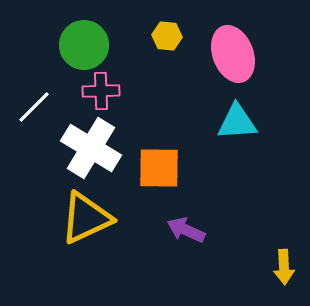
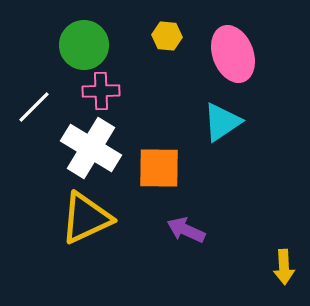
cyan triangle: moved 15 px left; rotated 30 degrees counterclockwise
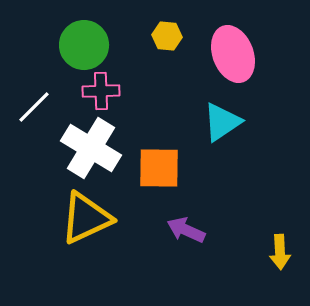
yellow arrow: moved 4 px left, 15 px up
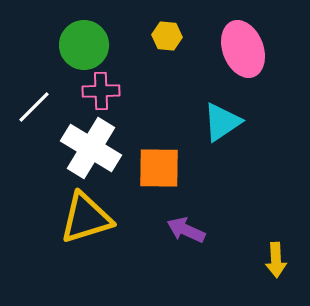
pink ellipse: moved 10 px right, 5 px up
yellow triangle: rotated 8 degrees clockwise
yellow arrow: moved 4 px left, 8 px down
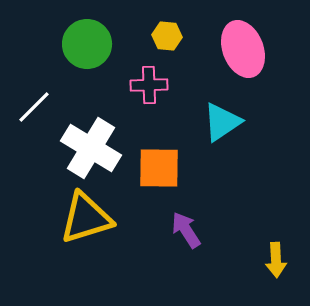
green circle: moved 3 px right, 1 px up
pink cross: moved 48 px right, 6 px up
purple arrow: rotated 33 degrees clockwise
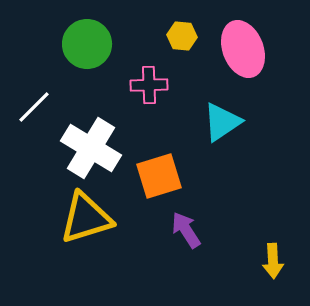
yellow hexagon: moved 15 px right
orange square: moved 8 px down; rotated 18 degrees counterclockwise
yellow arrow: moved 3 px left, 1 px down
